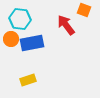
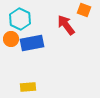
cyan hexagon: rotated 20 degrees clockwise
yellow rectangle: moved 7 px down; rotated 14 degrees clockwise
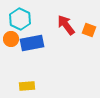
orange square: moved 5 px right, 20 px down
yellow rectangle: moved 1 px left, 1 px up
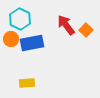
orange square: moved 3 px left; rotated 24 degrees clockwise
yellow rectangle: moved 3 px up
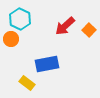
red arrow: moved 1 px left, 1 px down; rotated 95 degrees counterclockwise
orange square: moved 3 px right
blue rectangle: moved 15 px right, 21 px down
yellow rectangle: rotated 42 degrees clockwise
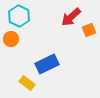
cyan hexagon: moved 1 px left, 3 px up
red arrow: moved 6 px right, 9 px up
orange square: rotated 24 degrees clockwise
blue rectangle: rotated 15 degrees counterclockwise
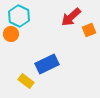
orange circle: moved 5 px up
yellow rectangle: moved 1 px left, 2 px up
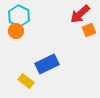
red arrow: moved 9 px right, 3 px up
orange circle: moved 5 px right, 3 px up
